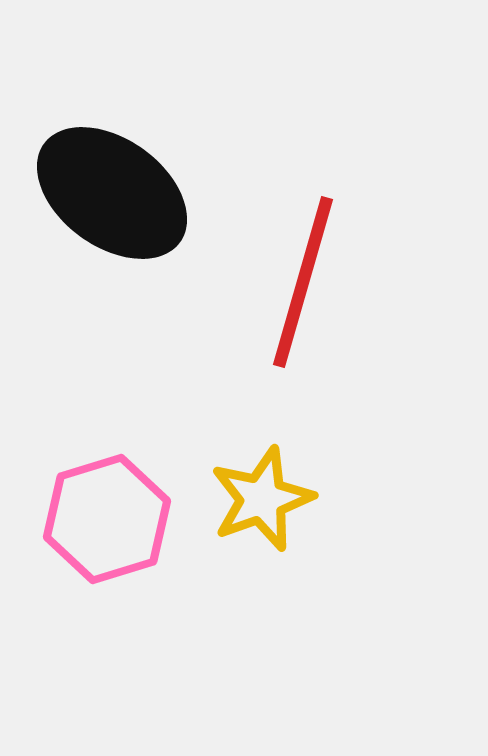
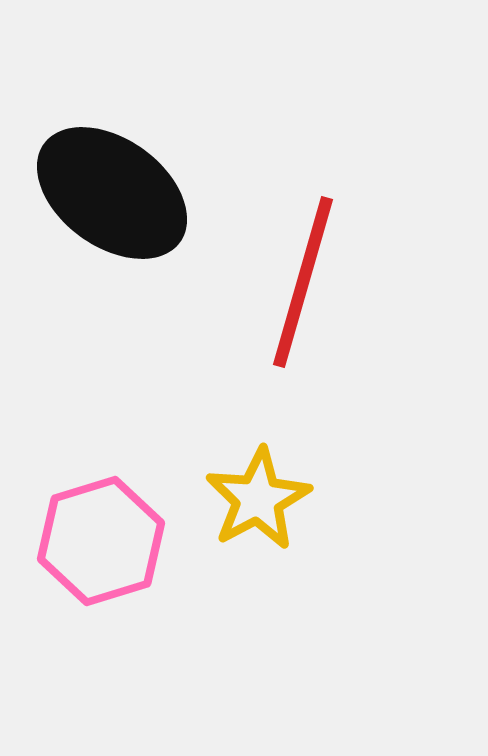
yellow star: moved 4 px left; rotated 8 degrees counterclockwise
pink hexagon: moved 6 px left, 22 px down
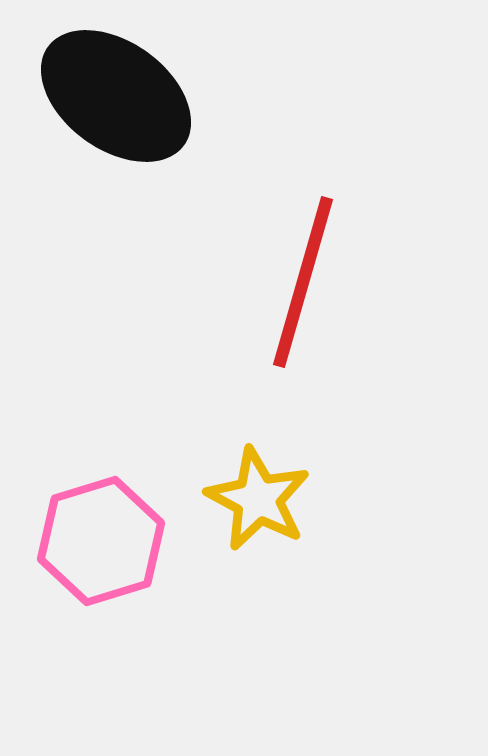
black ellipse: moved 4 px right, 97 px up
yellow star: rotated 16 degrees counterclockwise
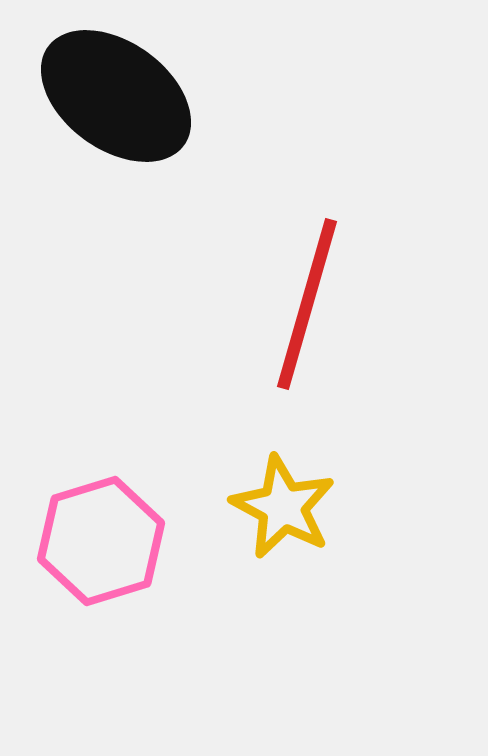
red line: moved 4 px right, 22 px down
yellow star: moved 25 px right, 8 px down
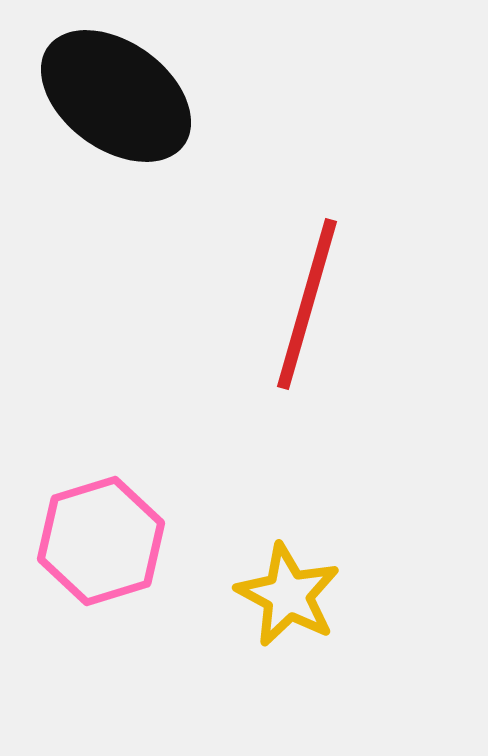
yellow star: moved 5 px right, 88 px down
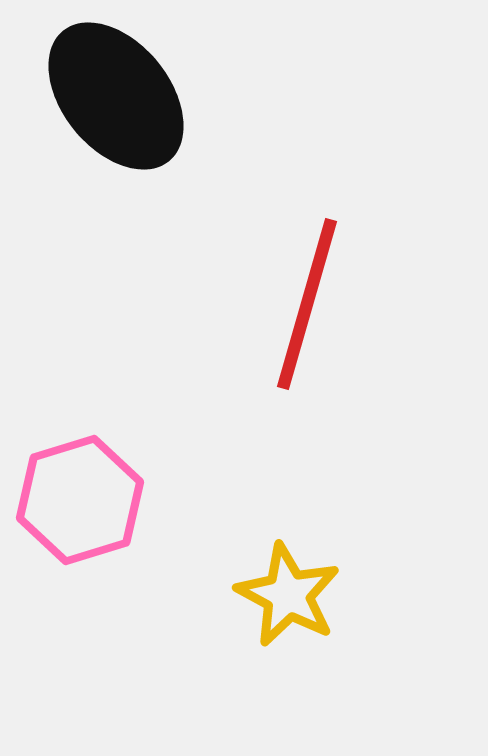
black ellipse: rotated 15 degrees clockwise
pink hexagon: moved 21 px left, 41 px up
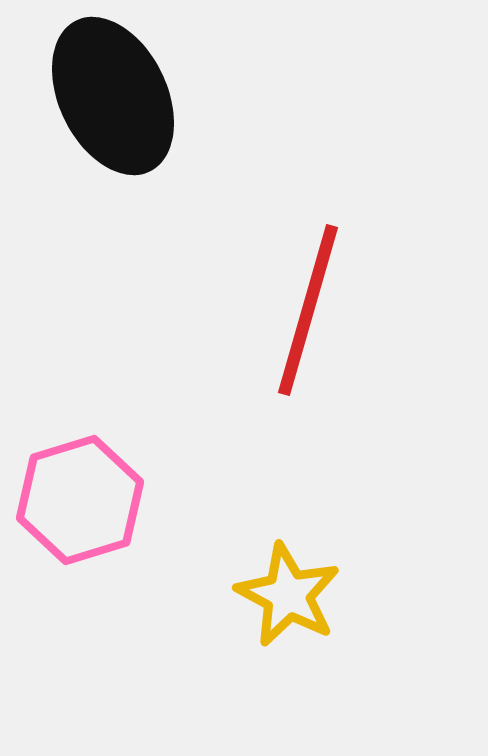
black ellipse: moved 3 px left; rotated 13 degrees clockwise
red line: moved 1 px right, 6 px down
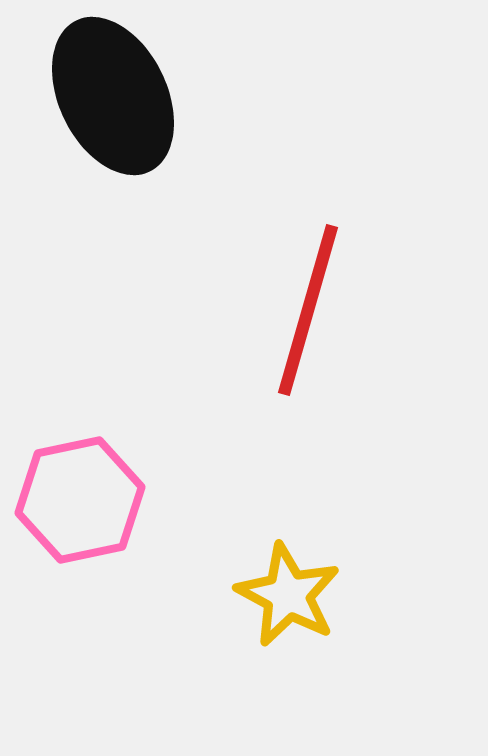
pink hexagon: rotated 5 degrees clockwise
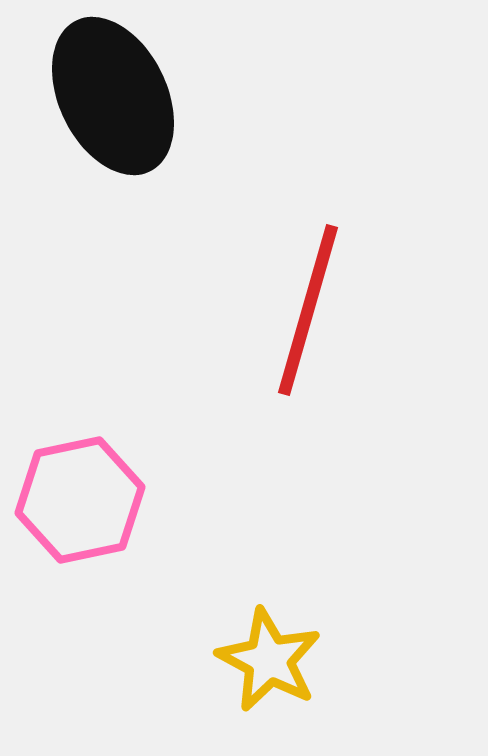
yellow star: moved 19 px left, 65 px down
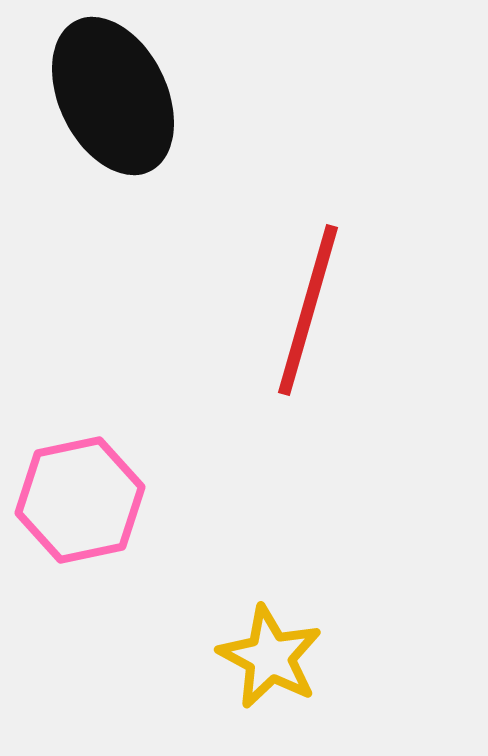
yellow star: moved 1 px right, 3 px up
